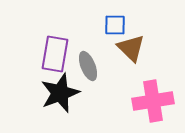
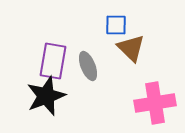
blue square: moved 1 px right
purple rectangle: moved 2 px left, 7 px down
black star: moved 14 px left, 3 px down
pink cross: moved 2 px right, 2 px down
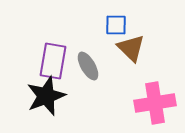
gray ellipse: rotated 8 degrees counterclockwise
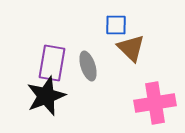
purple rectangle: moved 1 px left, 2 px down
gray ellipse: rotated 12 degrees clockwise
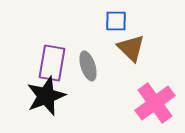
blue square: moved 4 px up
pink cross: rotated 27 degrees counterclockwise
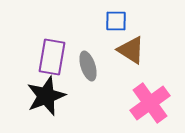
brown triangle: moved 2 px down; rotated 12 degrees counterclockwise
purple rectangle: moved 6 px up
pink cross: moved 5 px left
